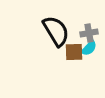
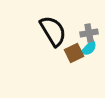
black semicircle: moved 3 px left
brown square: moved 1 px down; rotated 24 degrees counterclockwise
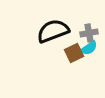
black semicircle: rotated 80 degrees counterclockwise
cyan semicircle: rotated 12 degrees clockwise
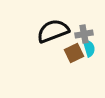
gray cross: moved 5 px left, 1 px down
cyan semicircle: rotated 72 degrees counterclockwise
